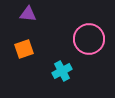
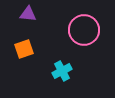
pink circle: moved 5 px left, 9 px up
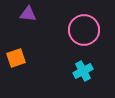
orange square: moved 8 px left, 9 px down
cyan cross: moved 21 px right
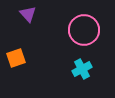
purple triangle: rotated 42 degrees clockwise
cyan cross: moved 1 px left, 2 px up
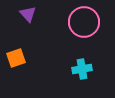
pink circle: moved 8 px up
cyan cross: rotated 18 degrees clockwise
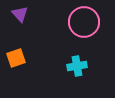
purple triangle: moved 8 px left
cyan cross: moved 5 px left, 3 px up
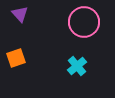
cyan cross: rotated 30 degrees counterclockwise
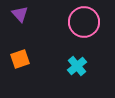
orange square: moved 4 px right, 1 px down
